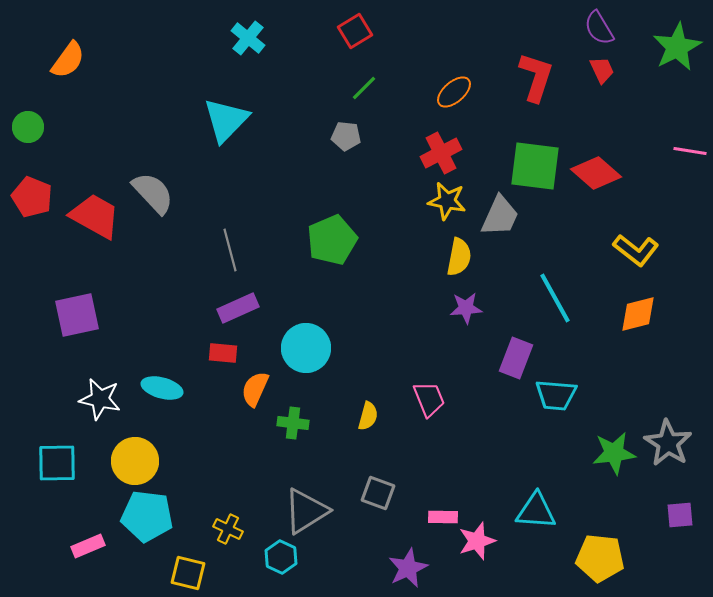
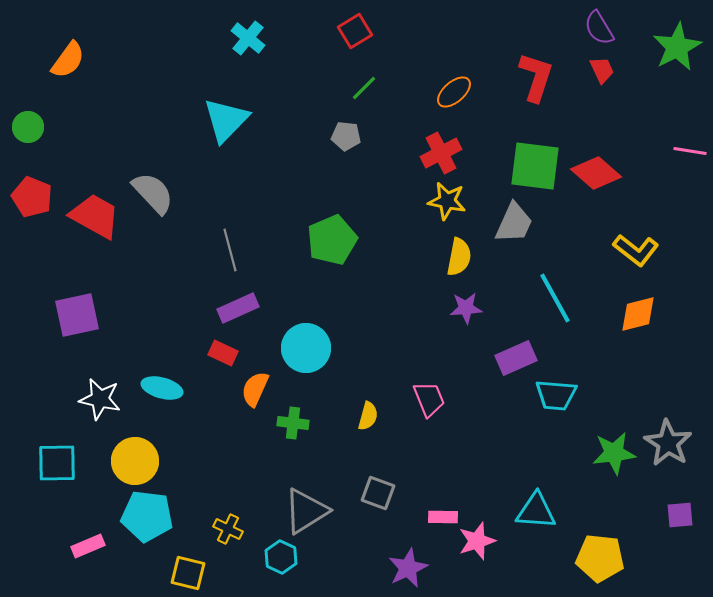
gray trapezoid at (500, 216): moved 14 px right, 7 px down
red rectangle at (223, 353): rotated 20 degrees clockwise
purple rectangle at (516, 358): rotated 45 degrees clockwise
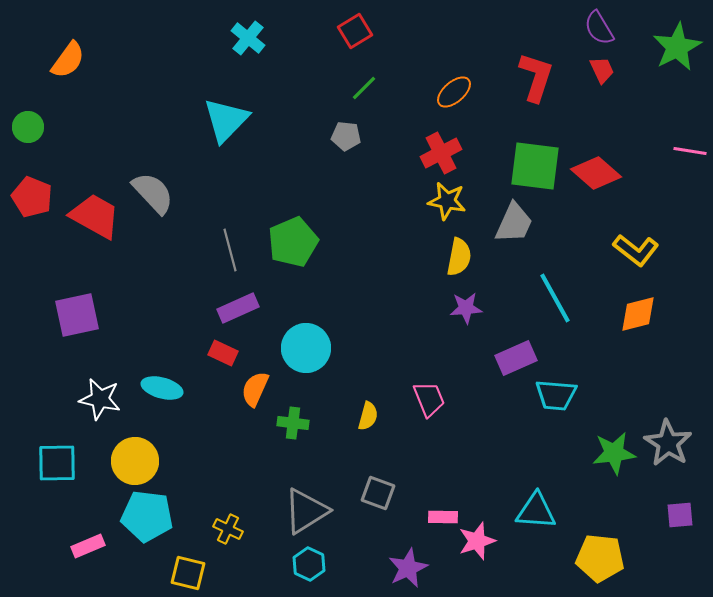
green pentagon at (332, 240): moved 39 px left, 2 px down
cyan hexagon at (281, 557): moved 28 px right, 7 px down
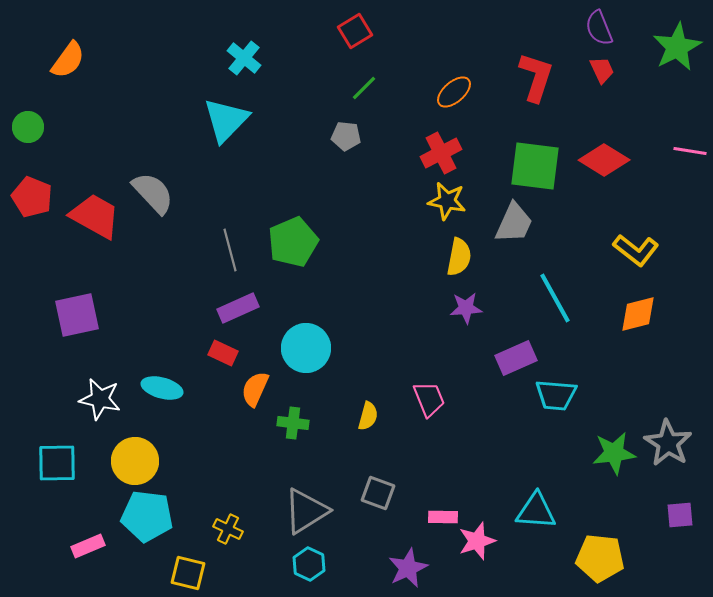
purple semicircle at (599, 28): rotated 9 degrees clockwise
cyan cross at (248, 38): moved 4 px left, 20 px down
red diamond at (596, 173): moved 8 px right, 13 px up; rotated 9 degrees counterclockwise
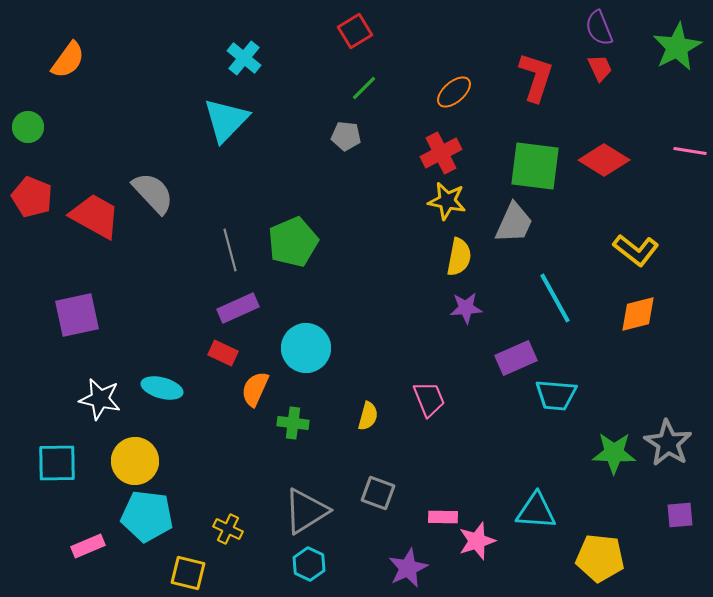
red trapezoid at (602, 70): moved 2 px left, 2 px up
green star at (614, 453): rotated 9 degrees clockwise
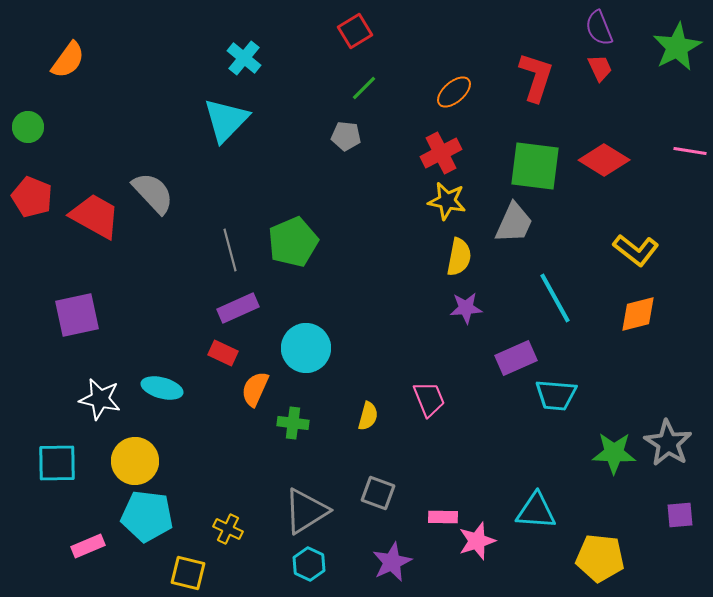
purple star at (408, 568): moved 16 px left, 6 px up
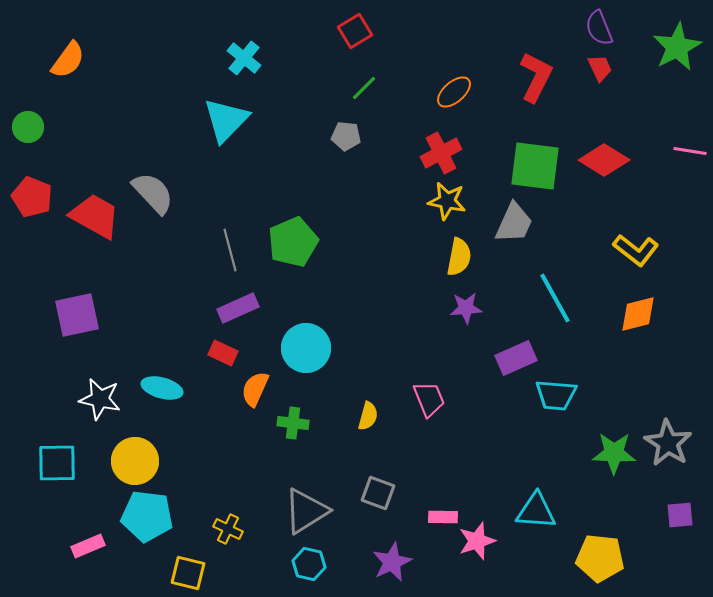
red L-shape at (536, 77): rotated 9 degrees clockwise
cyan hexagon at (309, 564): rotated 12 degrees counterclockwise
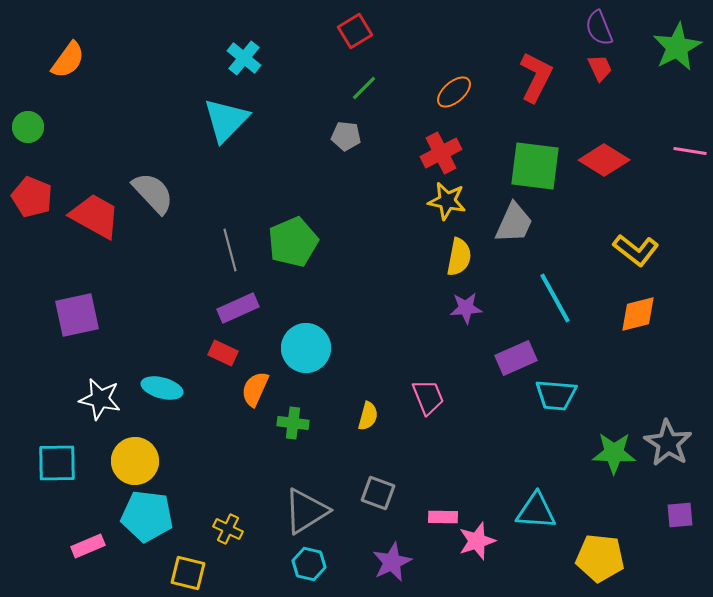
pink trapezoid at (429, 399): moved 1 px left, 2 px up
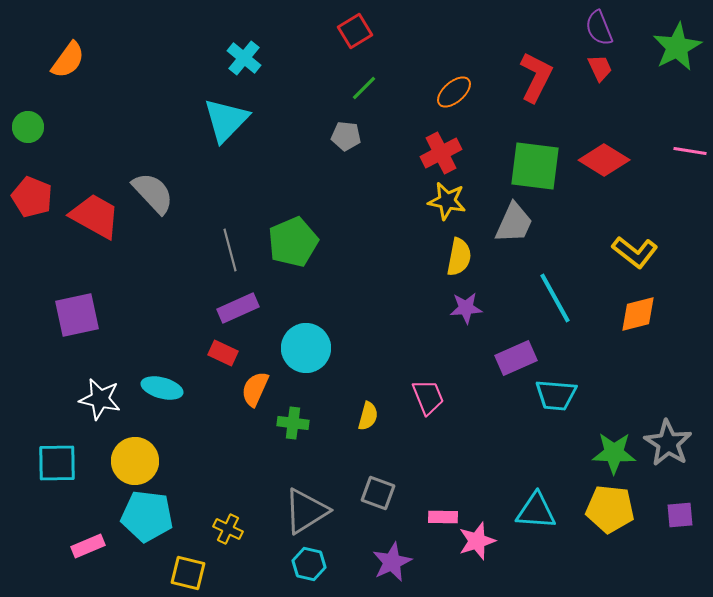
yellow L-shape at (636, 250): moved 1 px left, 2 px down
yellow pentagon at (600, 558): moved 10 px right, 49 px up
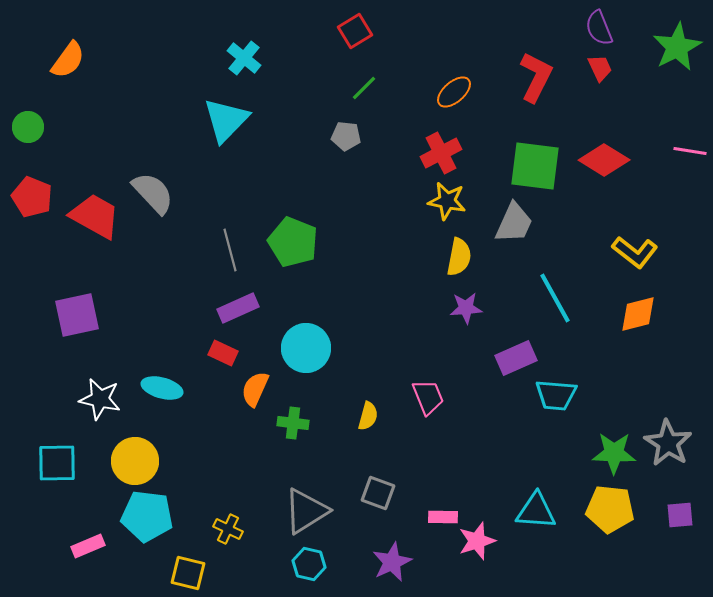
green pentagon at (293, 242): rotated 27 degrees counterclockwise
